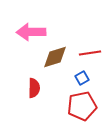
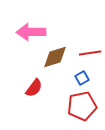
red semicircle: rotated 36 degrees clockwise
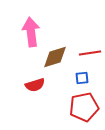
pink arrow: rotated 84 degrees clockwise
blue square: rotated 24 degrees clockwise
red semicircle: moved 1 px right, 3 px up; rotated 36 degrees clockwise
red pentagon: moved 2 px right, 1 px down
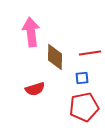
brown diamond: rotated 72 degrees counterclockwise
red semicircle: moved 4 px down
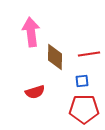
red line: moved 1 px left, 1 px down
blue square: moved 3 px down
red semicircle: moved 3 px down
red pentagon: moved 2 px down; rotated 12 degrees clockwise
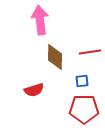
pink arrow: moved 9 px right, 12 px up
red line: moved 1 px right, 2 px up
red semicircle: moved 1 px left, 2 px up
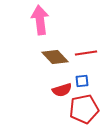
red line: moved 4 px left, 1 px down
brown diamond: rotated 44 degrees counterclockwise
red semicircle: moved 28 px right
red pentagon: rotated 12 degrees counterclockwise
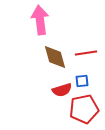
brown diamond: rotated 28 degrees clockwise
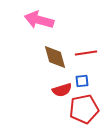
pink arrow: moved 1 px left; rotated 68 degrees counterclockwise
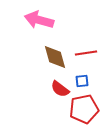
red semicircle: moved 2 px left, 1 px up; rotated 54 degrees clockwise
